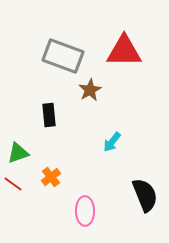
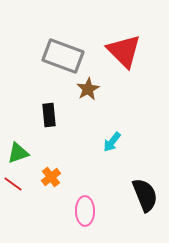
red triangle: rotated 45 degrees clockwise
brown star: moved 2 px left, 1 px up
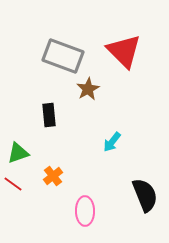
orange cross: moved 2 px right, 1 px up
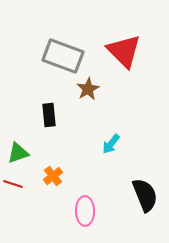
cyan arrow: moved 1 px left, 2 px down
red line: rotated 18 degrees counterclockwise
